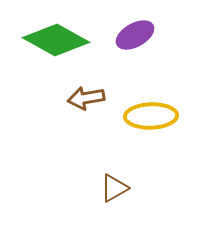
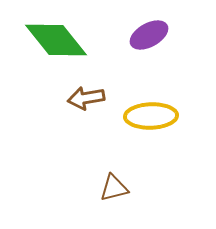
purple ellipse: moved 14 px right
green diamond: rotated 22 degrees clockwise
brown triangle: rotated 16 degrees clockwise
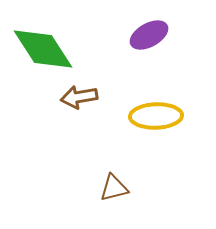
green diamond: moved 13 px left, 9 px down; rotated 6 degrees clockwise
brown arrow: moved 7 px left, 1 px up
yellow ellipse: moved 5 px right
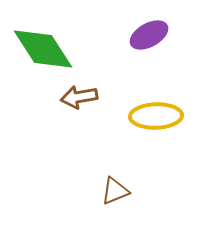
brown triangle: moved 1 px right, 3 px down; rotated 8 degrees counterclockwise
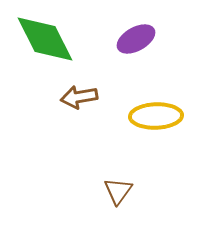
purple ellipse: moved 13 px left, 4 px down
green diamond: moved 2 px right, 10 px up; rotated 6 degrees clockwise
brown triangle: moved 3 px right; rotated 32 degrees counterclockwise
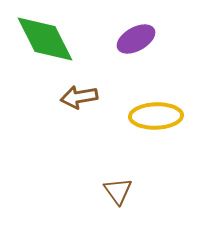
brown triangle: rotated 12 degrees counterclockwise
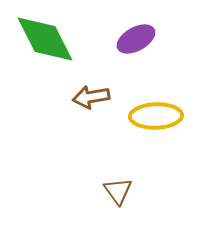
brown arrow: moved 12 px right
